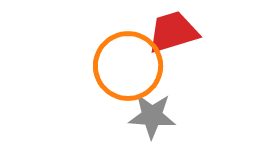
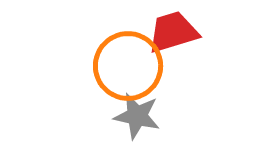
gray star: moved 15 px left; rotated 9 degrees clockwise
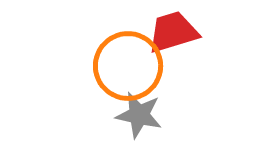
gray star: moved 2 px right, 1 px up
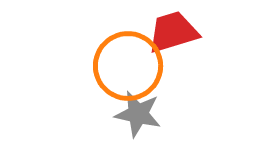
gray star: moved 1 px left, 1 px up
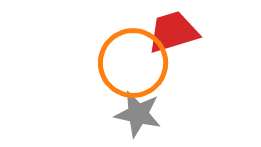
orange circle: moved 5 px right, 3 px up
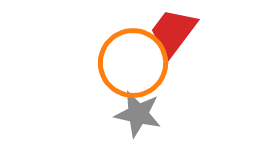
red trapezoid: rotated 36 degrees counterclockwise
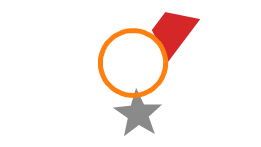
gray star: rotated 21 degrees clockwise
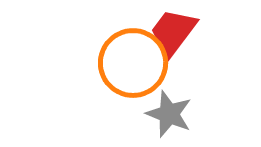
gray star: moved 31 px right; rotated 12 degrees counterclockwise
